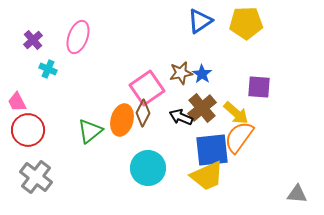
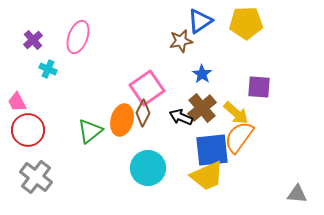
brown star: moved 32 px up
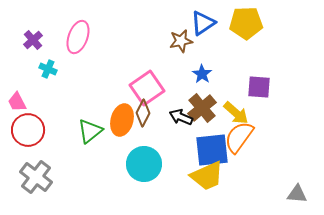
blue triangle: moved 3 px right, 2 px down
cyan circle: moved 4 px left, 4 px up
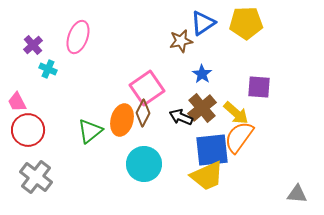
purple cross: moved 5 px down
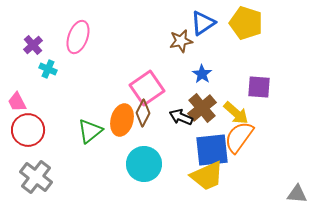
yellow pentagon: rotated 20 degrees clockwise
